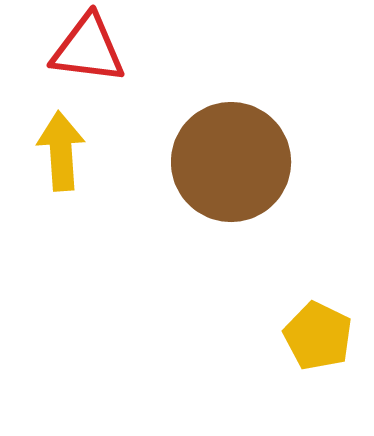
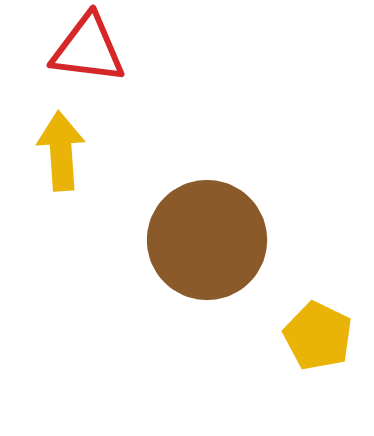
brown circle: moved 24 px left, 78 px down
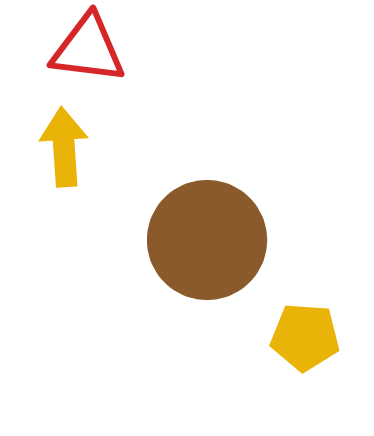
yellow arrow: moved 3 px right, 4 px up
yellow pentagon: moved 13 px left, 1 px down; rotated 22 degrees counterclockwise
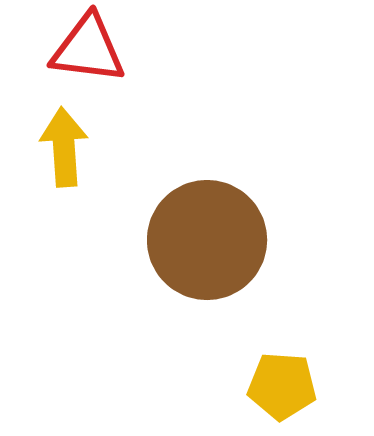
yellow pentagon: moved 23 px left, 49 px down
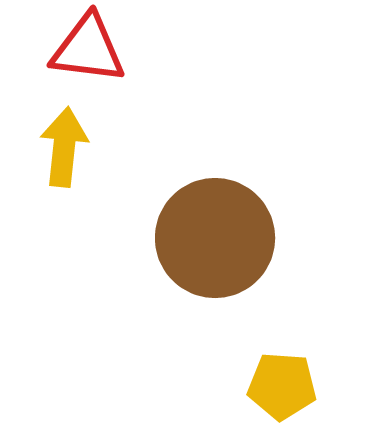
yellow arrow: rotated 10 degrees clockwise
brown circle: moved 8 px right, 2 px up
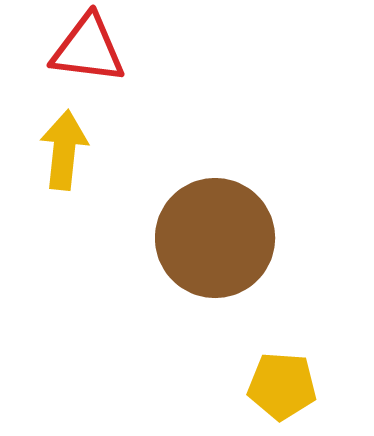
yellow arrow: moved 3 px down
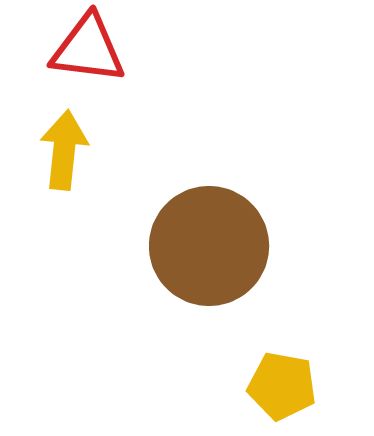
brown circle: moved 6 px left, 8 px down
yellow pentagon: rotated 6 degrees clockwise
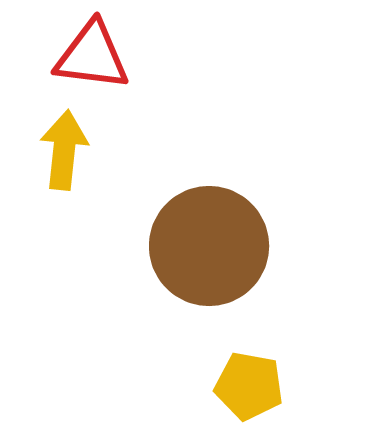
red triangle: moved 4 px right, 7 px down
yellow pentagon: moved 33 px left
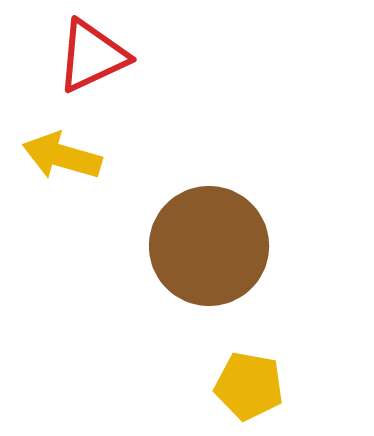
red triangle: rotated 32 degrees counterclockwise
yellow arrow: moved 2 px left, 6 px down; rotated 80 degrees counterclockwise
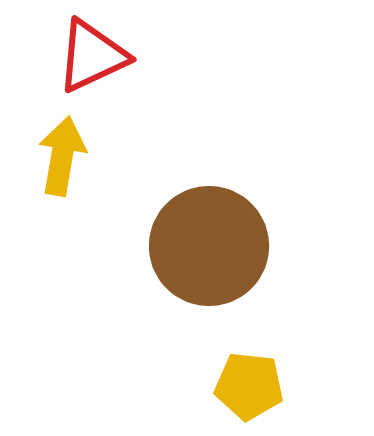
yellow arrow: rotated 84 degrees clockwise
yellow pentagon: rotated 4 degrees counterclockwise
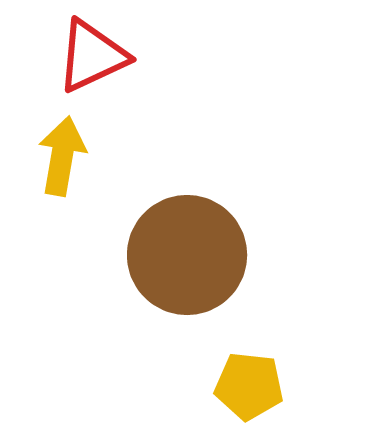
brown circle: moved 22 px left, 9 px down
